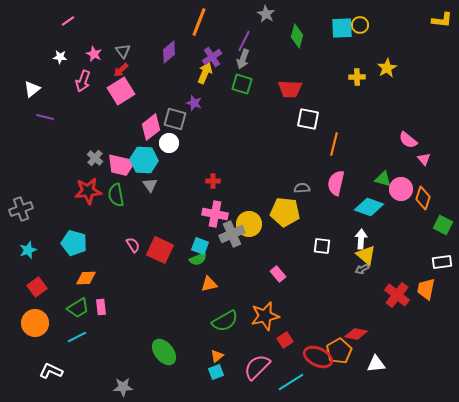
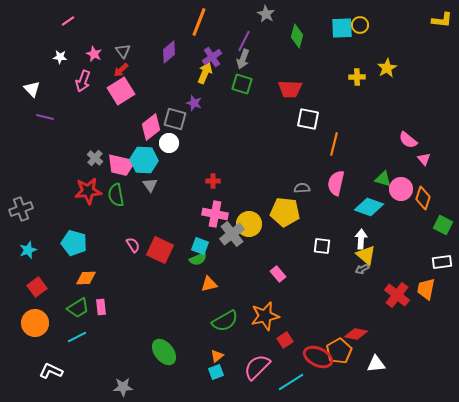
white triangle at (32, 89): rotated 36 degrees counterclockwise
gray cross at (232, 234): rotated 15 degrees counterclockwise
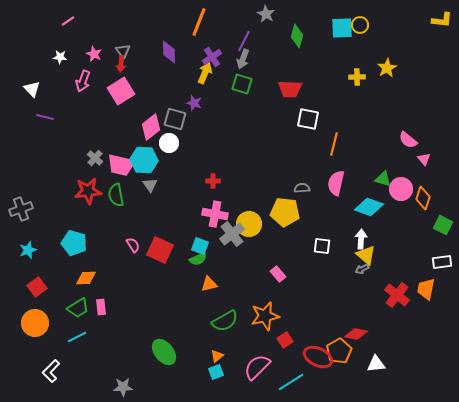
purple diamond at (169, 52): rotated 50 degrees counterclockwise
red arrow at (121, 70): moved 6 px up; rotated 42 degrees counterclockwise
white L-shape at (51, 371): rotated 70 degrees counterclockwise
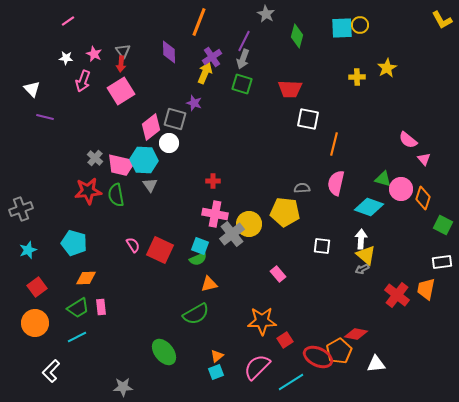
yellow L-shape at (442, 20): rotated 55 degrees clockwise
white star at (60, 57): moved 6 px right, 1 px down
orange star at (265, 316): moved 3 px left, 5 px down; rotated 12 degrees clockwise
green semicircle at (225, 321): moved 29 px left, 7 px up
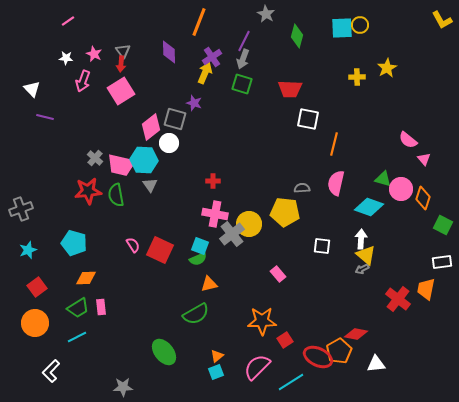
red cross at (397, 295): moved 1 px right, 4 px down
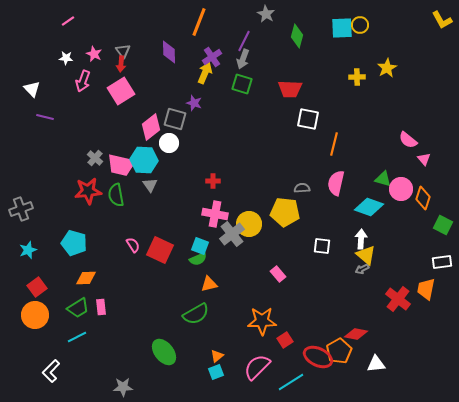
orange circle at (35, 323): moved 8 px up
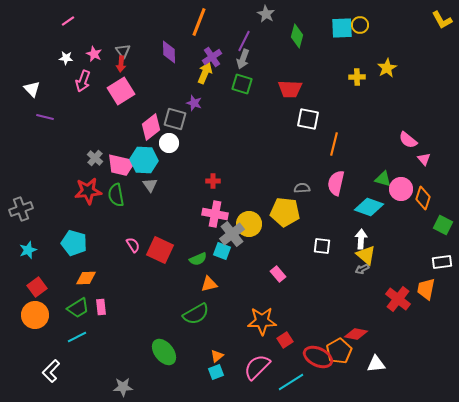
cyan square at (200, 246): moved 22 px right, 5 px down
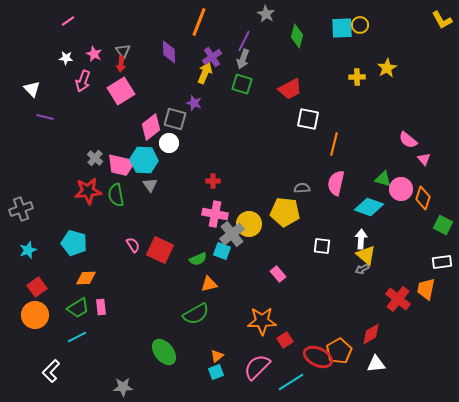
red trapezoid at (290, 89): rotated 30 degrees counterclockwise
red diamond at (356, 334): moved 15 px right; rotated 40 degrees counterclockwise
